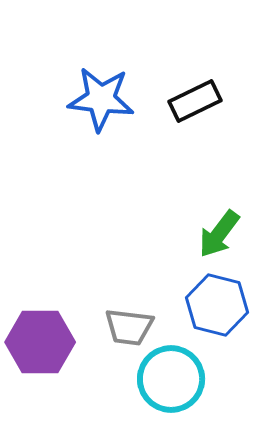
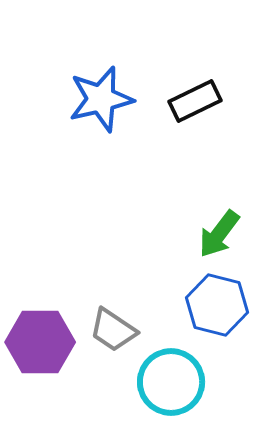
blue star: rotated 20 degrees counterclockwise
gray trapezoid: moved 16 px left, 3 px down; rotated 27 degrees clockwise
cyan circle: moved 3 px down
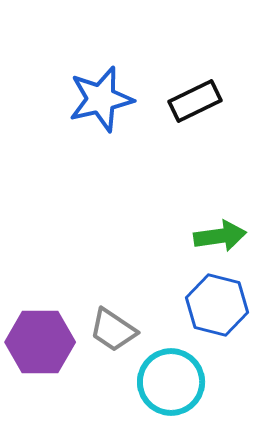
green arrow: moved 1 px right, 2 px down; rotated 135 degrees counterclockwise
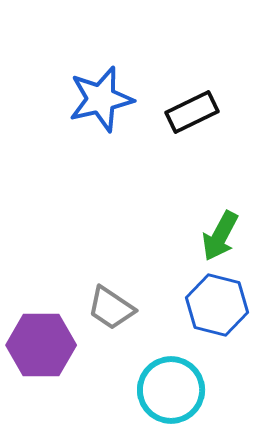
black rectangle: moved 3 px left, 11 px down
green arrow: rotated 126 degrees clockwise
gray trapezoid: moved 2 px left, 22 px up
purple hexagon: moved 1 px right, 3 px down
cyan circle: moved 8 px down
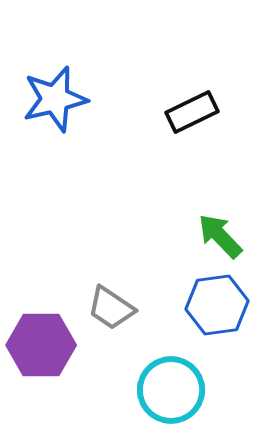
blue star: moved 46 px left
green arrow: rotated 108 degrees clockwise
blue hexagon: rotated 22 degrees counterclockwise
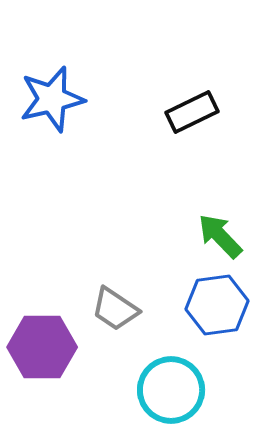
blue star: moved 3 px left
gray trapezoid: moved 4 px right, 1 px down
purple hexagon: moved 1 px right, 2 px down
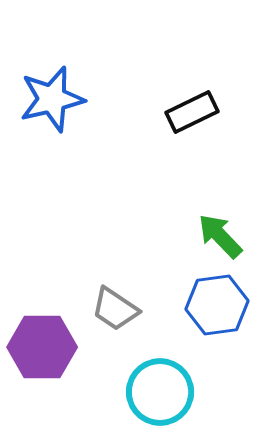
cyan circle: moved 11 px left, 2 px down
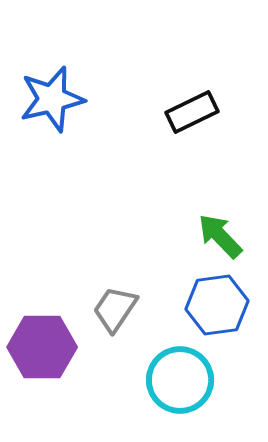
gray trapezoid: rotated 90 degrees clockwise
cyan circle: moved 20 px right, 12 px up
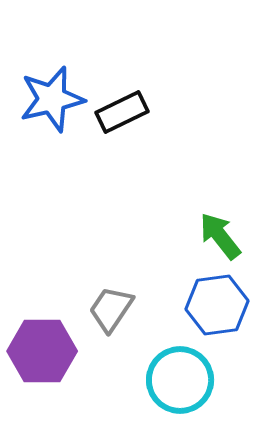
black rectangle: moved 70 px left
green arrow: rotated 6 degrees clockwise
gray trapezoid: moved 4 px left
purple hexagon: moved 4 px down
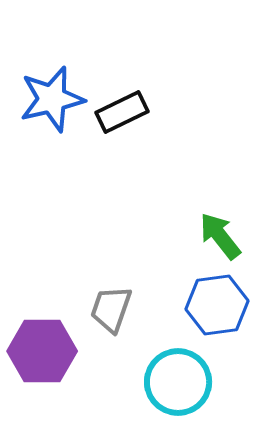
gray trapezoid: rotated 15 degrees counterclockwise
cyan circle: moved 2 px left, 2 px down
